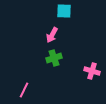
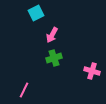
cyan square: moved 28 px left, 2 px down; rotated 28 degrees counterclockwise
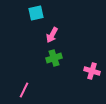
cyan square: rotated 14 degrees clockwise
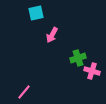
green cross: moved 24 px right
pink line: moved 2 px down; rotated 14 degrees clockwise
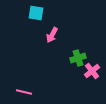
cyan square: rotated 21 degrees clockwise
pink cross: rotated 35 degrees clockwise
pink line: rotated 63 degrees clockwise
